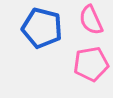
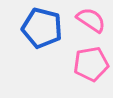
pink semicircle: rotated 148 degrees clockwise
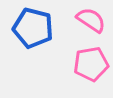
blue pentagon: moved 9 px left
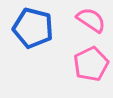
pink pentagon: rotated 16 degrees counterclockwise
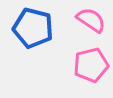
pink pentagon: moved 1 px down; rotated 12 degrees clockwise
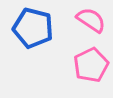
pink pentagon: rotated 12 degrees counterclockwise
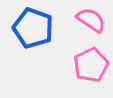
blue pentagon: rotated 6 degrees clockwise
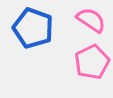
pink pentagon: moved 1 px right, 3 px up
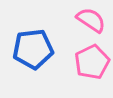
blue pentagon: moved 21 px down; rotated 27 degrees counterclockwise
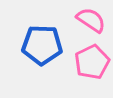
blue pentagon: moved 9 px right, 4 px up; rotated 9 degrees clockwise
